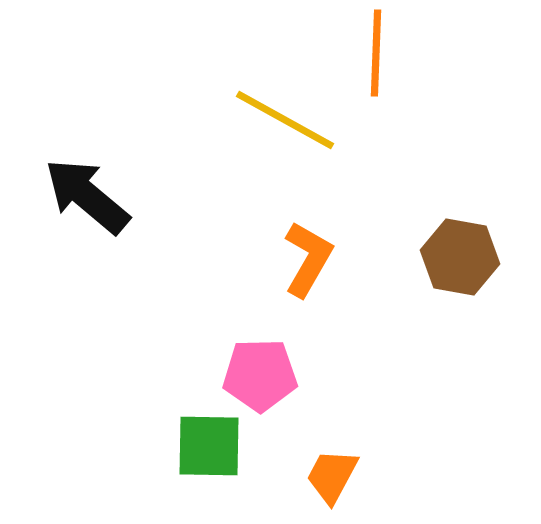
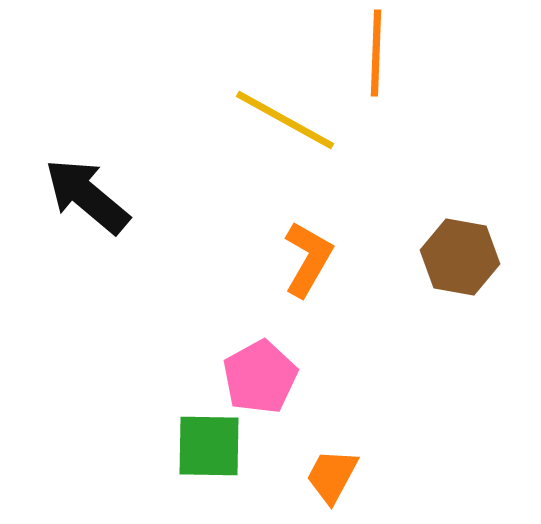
pink pentagon: moved 2 px down; rotated 28 degrees counterclockwise
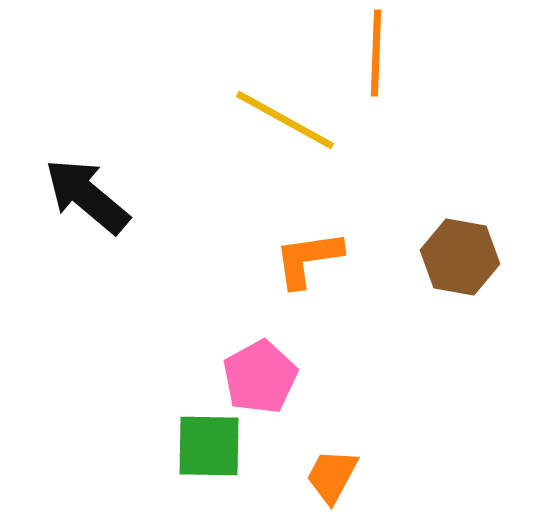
orange L-shape: rotated 128 degrees counterclockwise
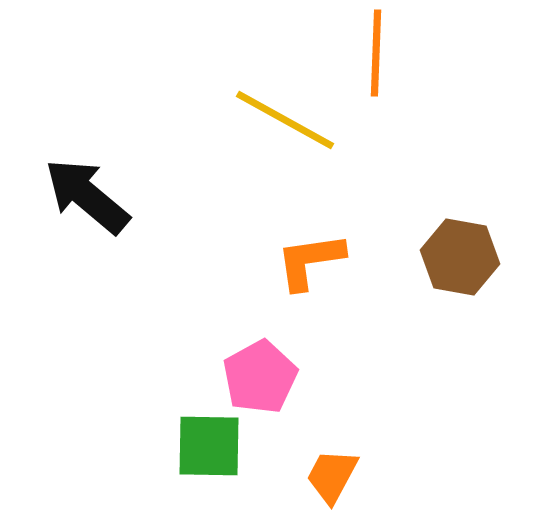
orange L-shape: moved 2 px right, 2 px down
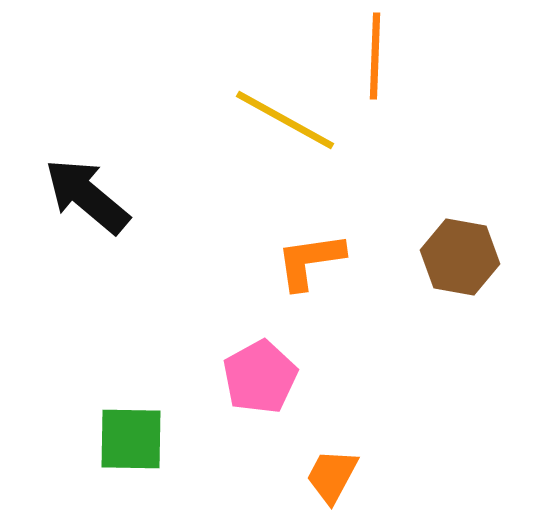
orange line: moved 1 px left, 3 px down
green square: moved 78 px left, 7 px up
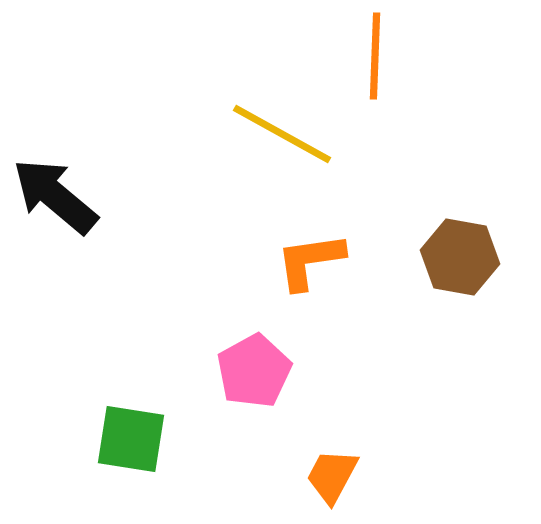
yellow line: moved 3 px left, 14 px down
black arrow: moved 32 px left
pink pentagon: moved 6 px left, 6 px up
green square: rotated 8 degrees clockwise
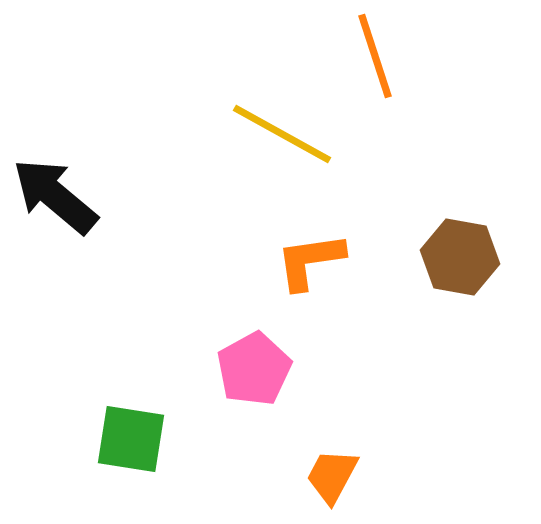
orange line: rotated 20 degrees counterclockwise
pink pentagon: moved 2 px up
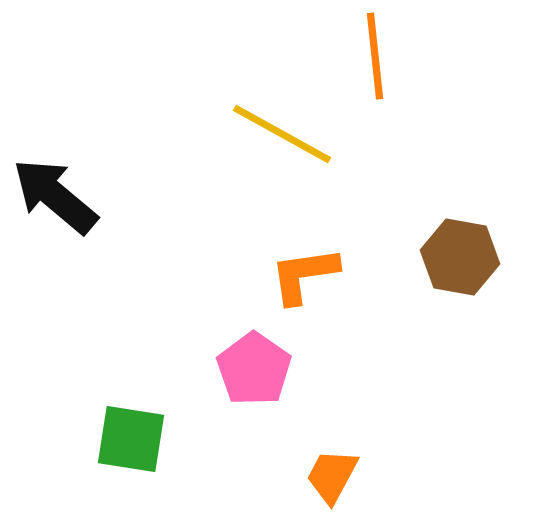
orange line: rotated 12 degrees clockwise
orange L-shape: moved 6 px left, 14 px down
pink pentagon: rotated 8 degrees counterclockwise
